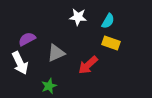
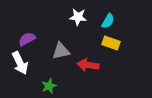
gray triangle: moved 5 px right, 2 px up; rotated 12 degrees clockwise
red arrow: rotated 50 degrees clockwise
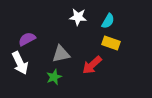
gray triangle: moved 3 px down
red arrow: moved 4 px right; rotated 50 degrees counterclockwise
green star: moved 5 px right, 9 px up
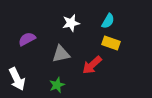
white star: moved 7 px left, 6 px down; rotated 18 degrees counterclockwise
white arrow: moved 3 px left, 16 px down
green star: moved 3 px right, 8 px down
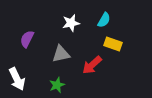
cyan semicircle: moved 4 px left, 1 px up
purple semicircle: rotated 36 degrees counterclockwise
yellow rectangle: moved 2 px right, 1 px down
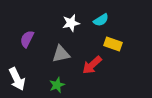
cyan semicircle: moved 3 px left; rotated 28 degrees clockwise
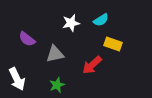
purple semicircle: rotated 78 degrees counterclockwise
gray triangle: moved 6 px left
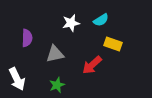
purple semicircle: moved 1 px up; rotated 126 degrees counterclockwise
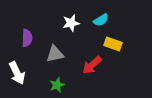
white arrow: moved 6 px up
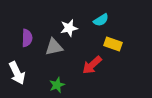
white star: moved 2 px left, 5 px down
gray triangle: moved 1 px left, 7 px up
